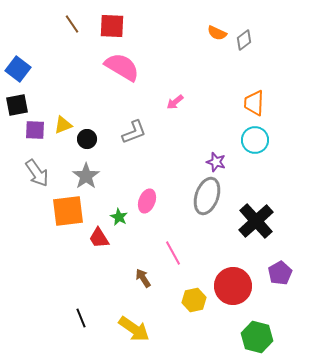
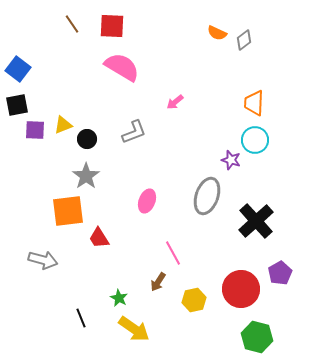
purple star: moved 15 px right, 2 px up
gray arrow: moved 6 px right, 87 px down; rotated 40 degrees counterclockwise
green star: moved 81 px down
brown arrow: moved 15 px right, 4 px down; rotated 114 degrees counterclockwise
red circle: moved 8 px right, 3 px down
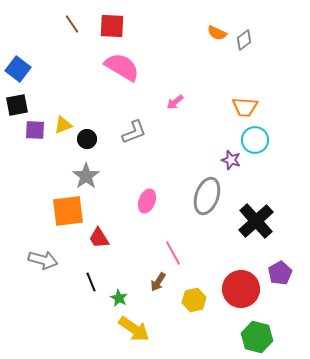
orange trapezoid: moved 9 px left, 4 px down; rotated 88 degrees counterclockwise
black line: moved 10 px right, 36 px up
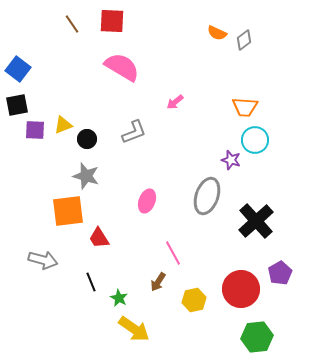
red square: moved 5 px up
gray star: rotated 20 degrees counterclockwise
green hexagon: rotated 20 degrees counterclockwise
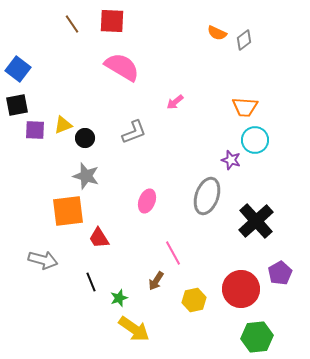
black circle: moved 2 px left, 1 px up
brown arrow: moved 2 px left, 1 px up
green star: rotated 24 degrees clockwise
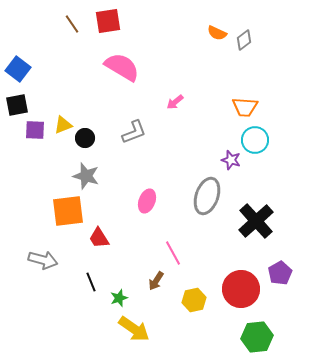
red square: moved 4 px left; rotated 12 degrees counterclockwise
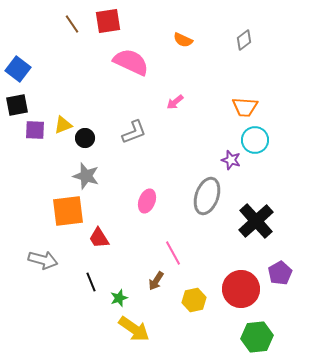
orange semicircle: moved 34 px left, 7 px down
pink semicircle: moved 9 px right, 5 px up; rotated 6 degrees counterclockwise
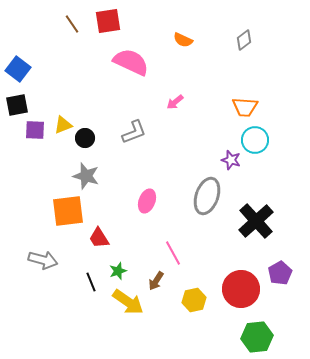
green star: moved 1 px left, 27 px up
yellow arrow: moved 6 px left, 27 px up
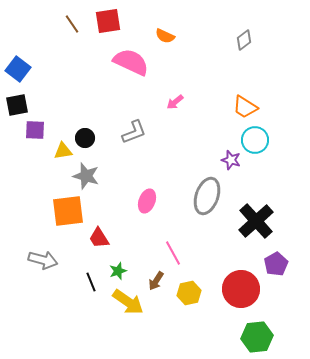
orange semicircle: moved 18 px left, 4 px up
orange trapezoid: rotated 28 degrees clockwise
yellow triangle: moved 26 px down; rotated 12 degrees clockwise
purple pentagon: moved 4 px left, 9 px up
yellow hexagon: moved 5 px left, 7 px up
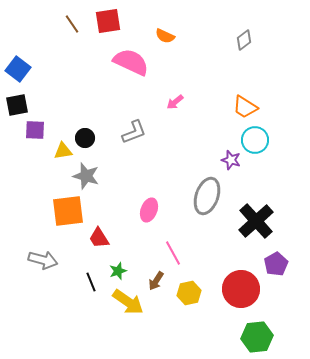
pink ellipse: moved 2 px right, 9 px down
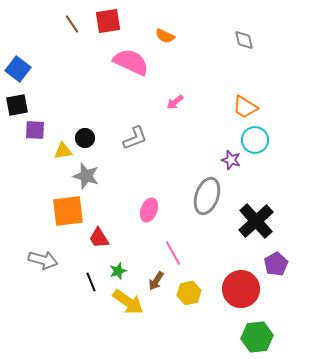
gray diamond: rotated 65 degrees counterclockwise
gray L-shape: moved 1 px right, 6 px down
